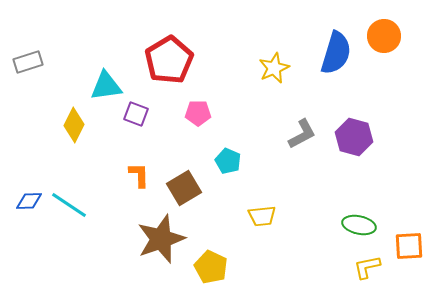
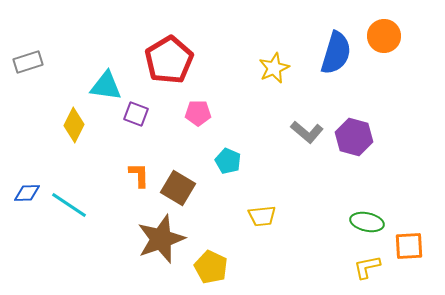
cyan triangle: rotated 16 degrees clockwise
gray L-shape: moved 5 px right, 2 px up; rotated 68 degrees clockwise
brown square: moved 6 px left; rotated 28 degrees counterclockwise
blue diamond: moved 2 px left, 8 px up
green ellipse: moved 8 px right, 3 px up
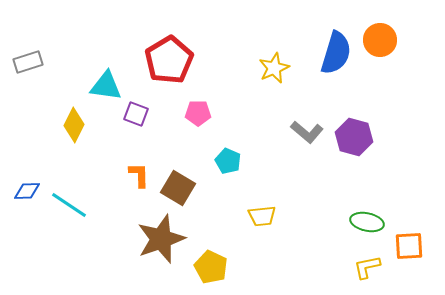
orange circle: moved 4 px left, 4 px down
blue diamond: moved 2 px up
